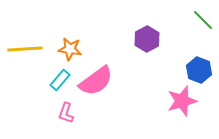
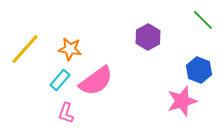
purple hexagon: moved 1 px right, 2 px up
yellow line: rotated 44 degrees counterclockwise
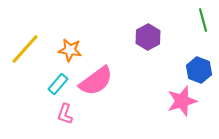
green line: rotated 30 degrees clockwise
orange star: moved 1 px down
cyan rectangle: moved 2 px left, 4 px down
pink L-shape: moved 1 px left, 1 px down
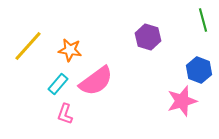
purple hexagon: rotated 15 degrees counterclockwise
yellow line: moved 3 px right, 3 px up
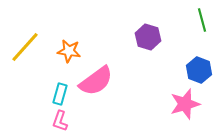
green line: moved 1 px left
yellow line: moved 3 px left, 1 px down
orange star: moved 1 px left, 1 px down
cyan rectangle: moved 2 px right, 10 px down; rotated 25 degrees counterclockwise
pink star: moved 3 px right, 3 px down
pink L-shape: moved 5 px left, 7 px down
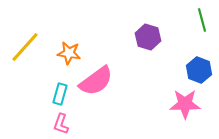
orange star: moved 2 px down
pink star: rotated 16 degrees clockwise
pink L-shape: moved 1 px right, 3 px down
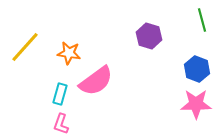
purple hexagon: moved 1 px right, 1 px up
blue hexagon: moved 2 px left, 1 px up
pink star: moved 11 px right
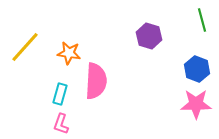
pink semicircle: rotated 51 degrees counterclockwise
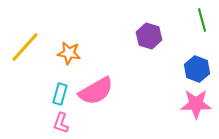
pink semicircle: moved 10 px down; rotated 57 degrees clockwise
pink L-shape: moved 1 px up
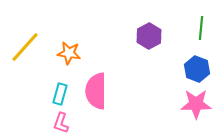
green line: moved 1 px left, 8 px down; rotated 20 degrees clockwise
purple hexagon: rotated 15 degrees clockwise
pink semicircle: rotated 120 degrees clockwise
